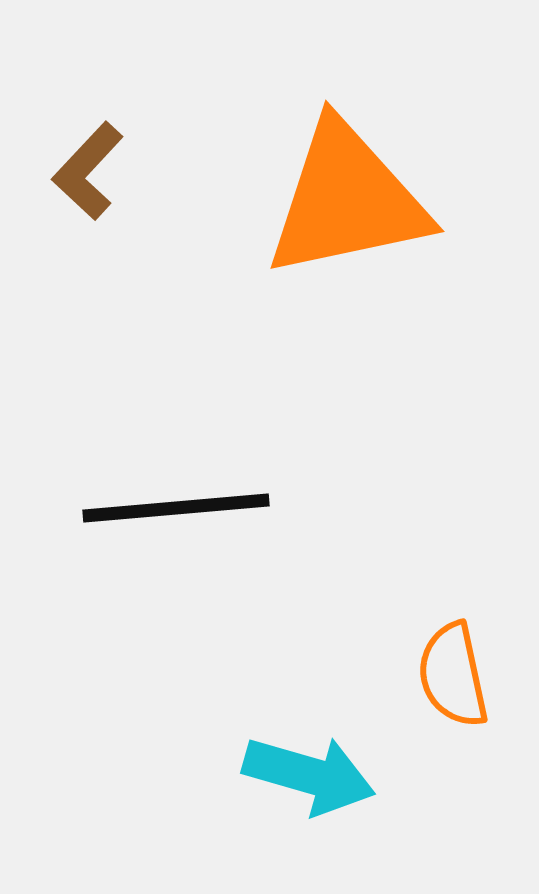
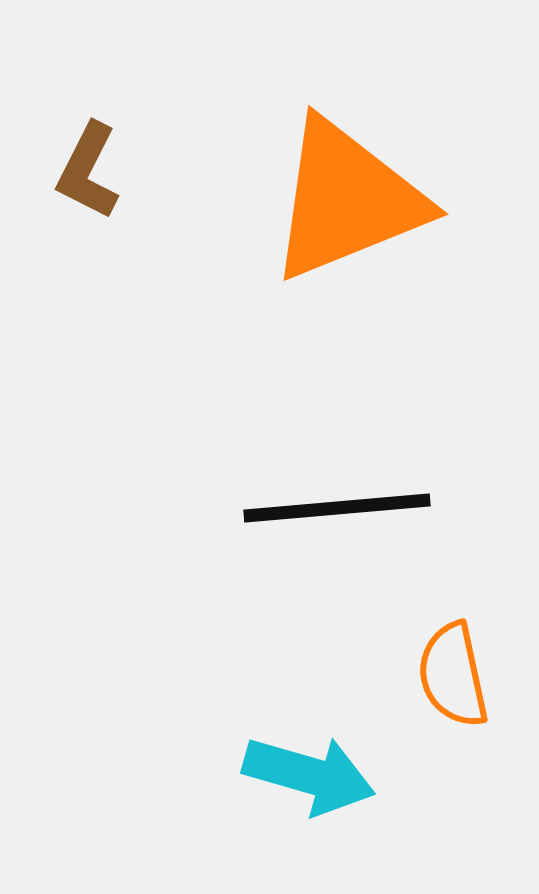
brown L-shape: rotated 16 degrees counterclockwise
orange triangle: rotated 10 degrees counterclockwise
black line: moved 161 px right
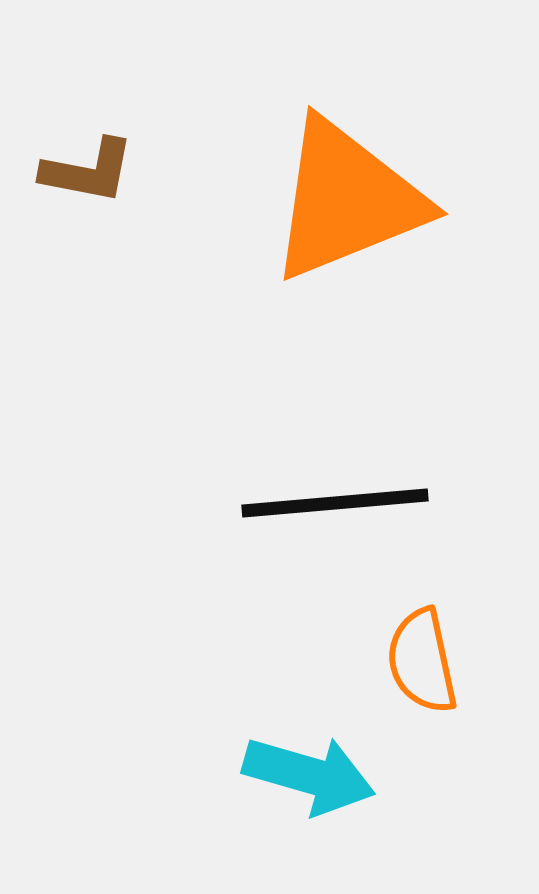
brown L-shape: rotated 106 degrees counterclockwise
black line: moved 2 px left, 5 px up
orange semicircle: moved 31 px left, 14 px up
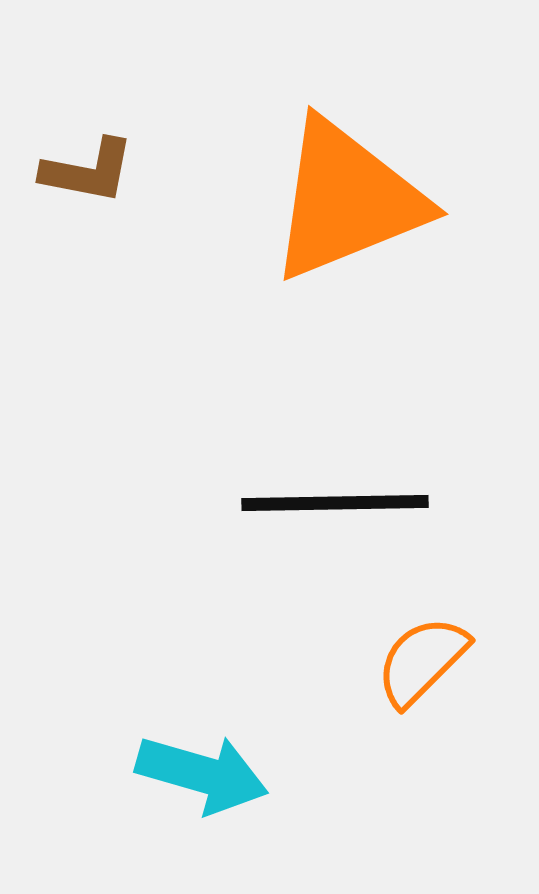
black line: rotated 4 degrees clockwise
orange semicircle: rotated 57 degrees clockwise
cyan arrow: moved 107 px left, 1 px up
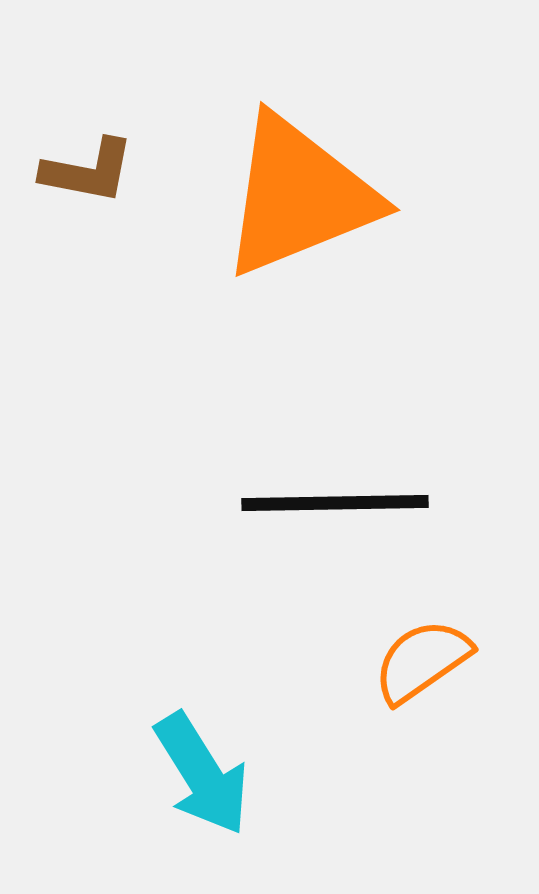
orange triangle: moved 48 px left, 4 px up
orange semicircle: rotated 10 degrees clockwise
cyan arrow: rotated 42 degrees clockwise
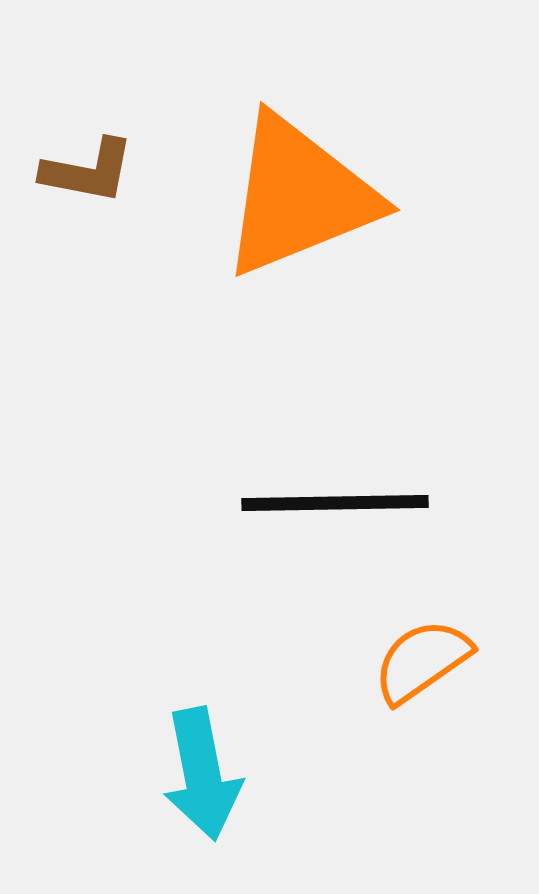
cyan arrow: rotated 21 degrees clockwise
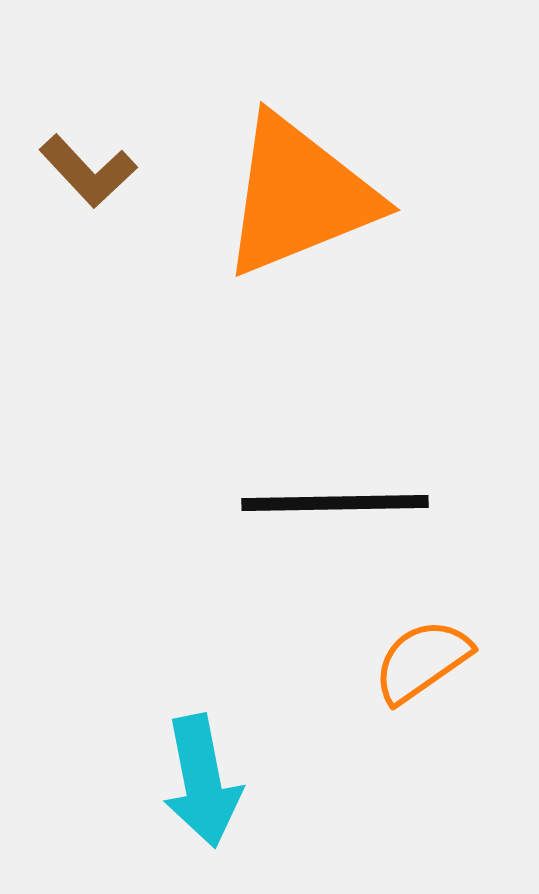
brown L-shape: rotated 36 degrees clockwise
cyan arrow: moved 7 px down
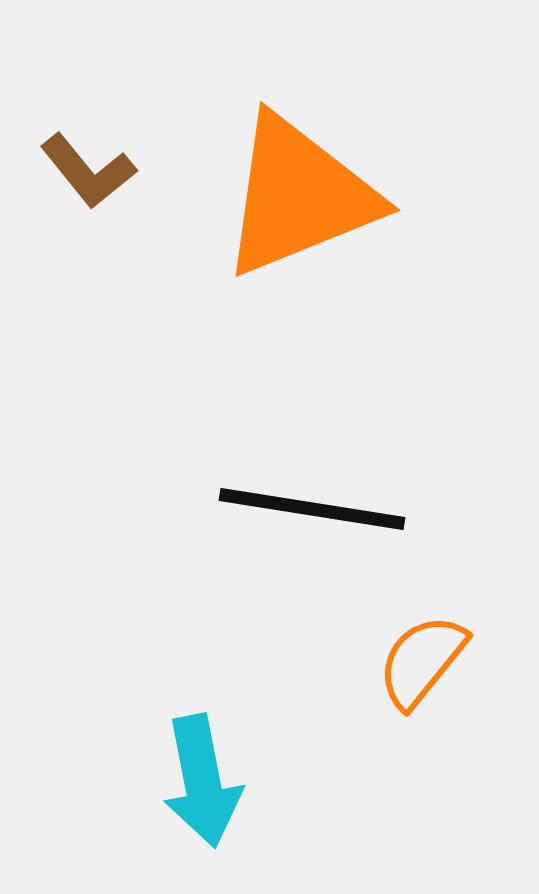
brown L-shape: rotated 4 degrees clockwise
black line: moved 23 px left, 6 px down; rotated 10 degrees clockwise
orange semicircle: rotated 16 degrees counterclockwise
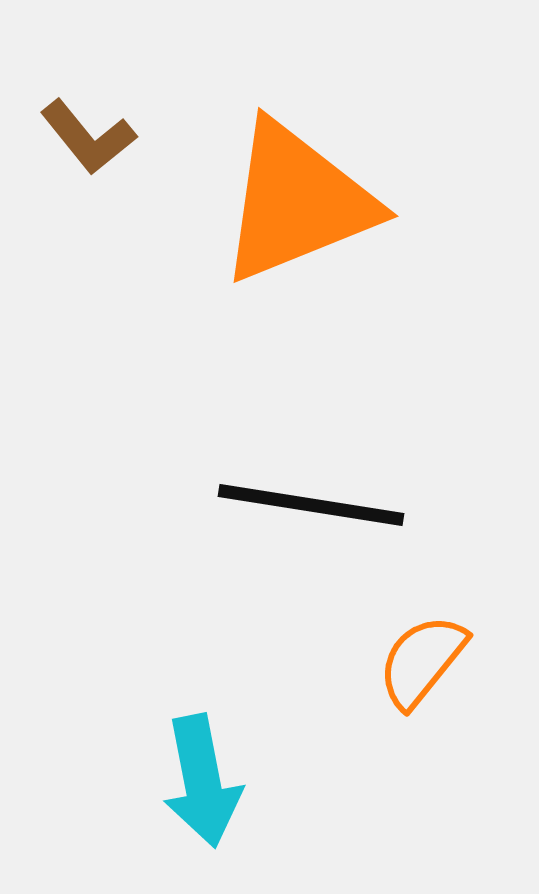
brown L-shape: moved 34 px up
orange triangle: moved 2 px left, 6 px down
black line: moved 1 px left, 4 px up
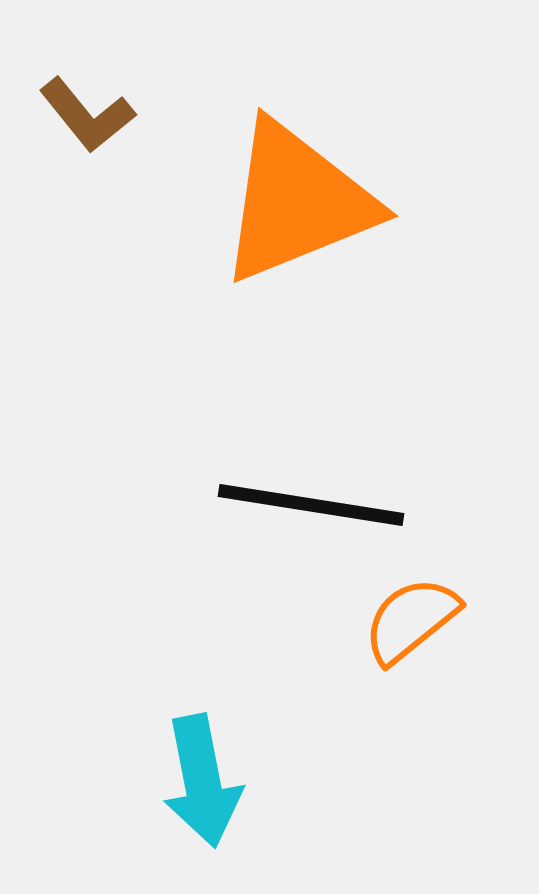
brown L-shape: moved 1 px left, 22 px up
orange semicircle: moved 11 px left, 41 px up; rotated 12 degrees clockwise
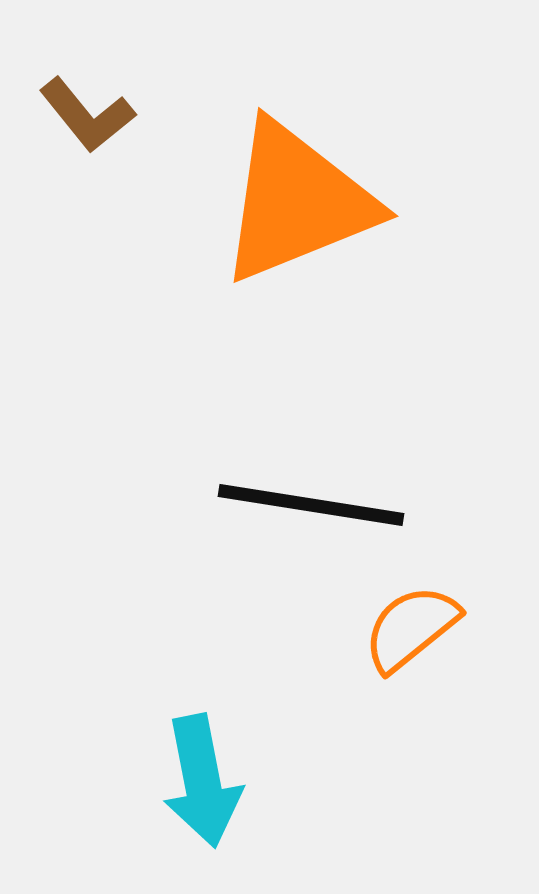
orange semicircle: moved 8 px down
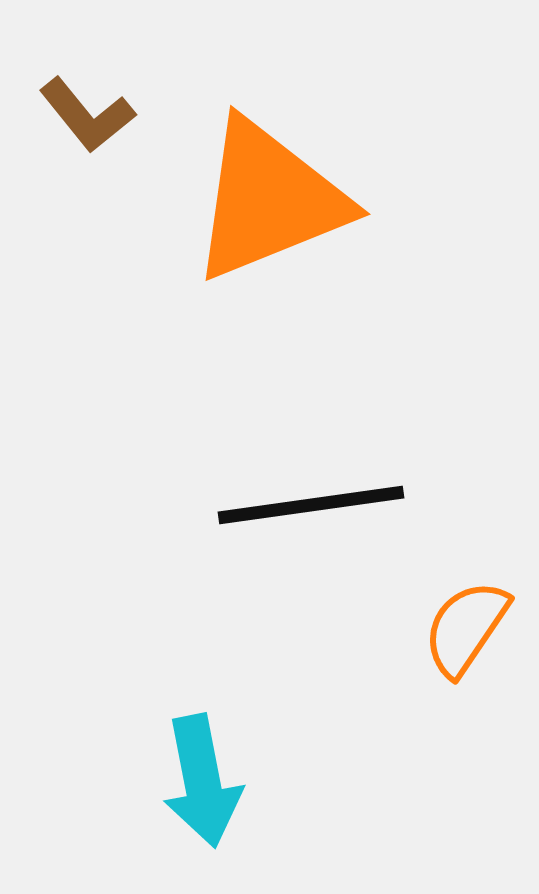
orange triangle: moved 28 px left, 2 px up
black line: rotated 17 degrees counterclockwise
orange semicircle: moved 55 px right; rotated 17 degrees counterclockwise
